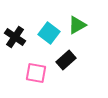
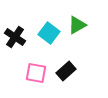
black rectangle: moved 11 px down
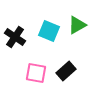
cyan square: moved 2 px up; rotated 15 degrees counterclockwise
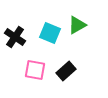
cyan square: moved 1 px right, 2 px down
pink square: moved 1 px left, 3 px up
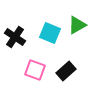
pink square: rotated 10 degrees clockwise
